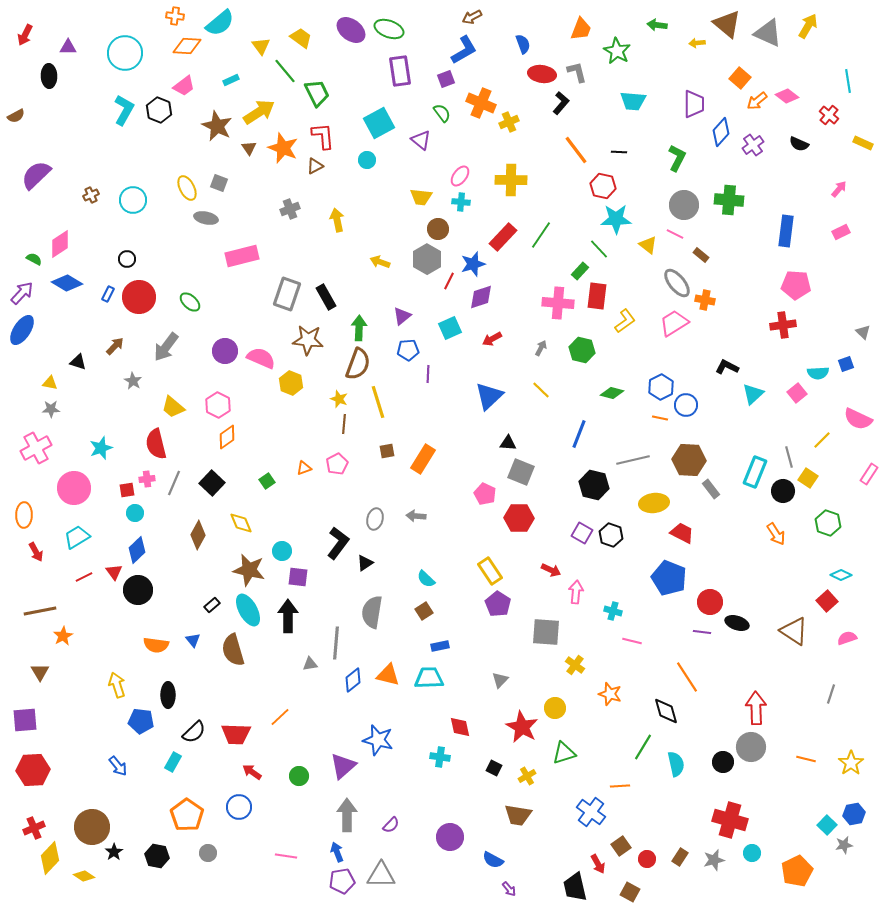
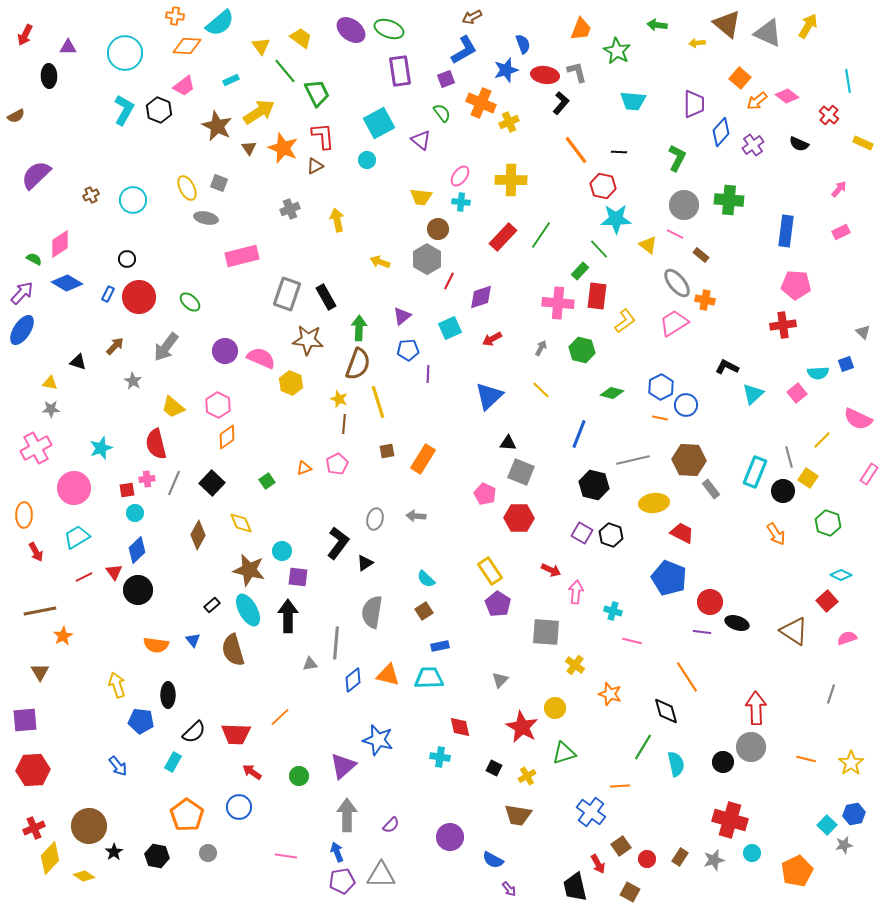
red ellipse at (542, 74): moved 3 px right, 1 px down
blue star at (473, 264): moved 33 px right, 194 px up
brown circle at (92, 827): moved 3 px left, 1 px up
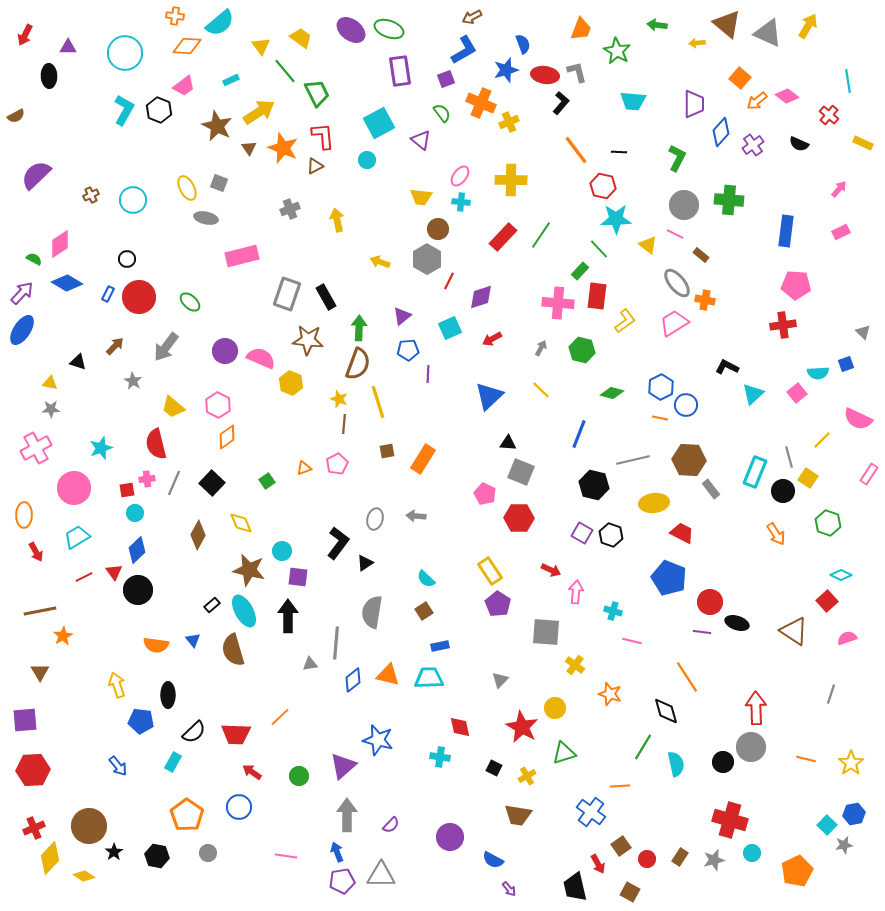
cyan ellipse at (248, 610): moved 4 px left, 1 px down
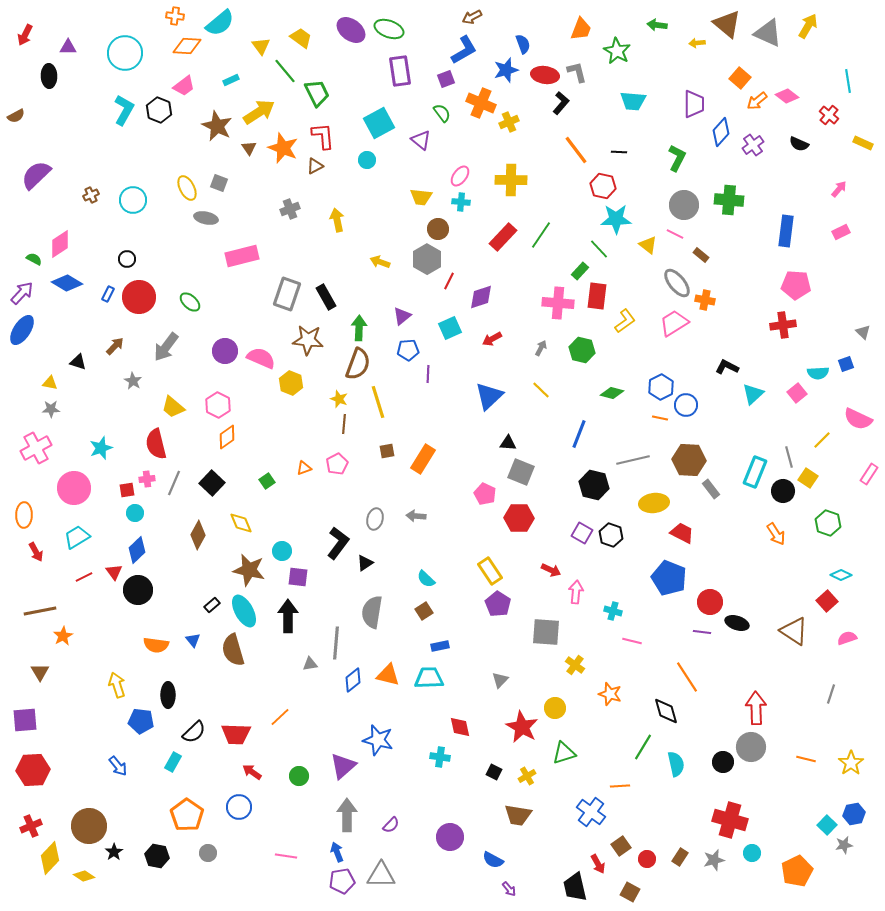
black square at (494, 768): moved 4 px down
red cross at (34, 828): moved 3 px left, 2 px up
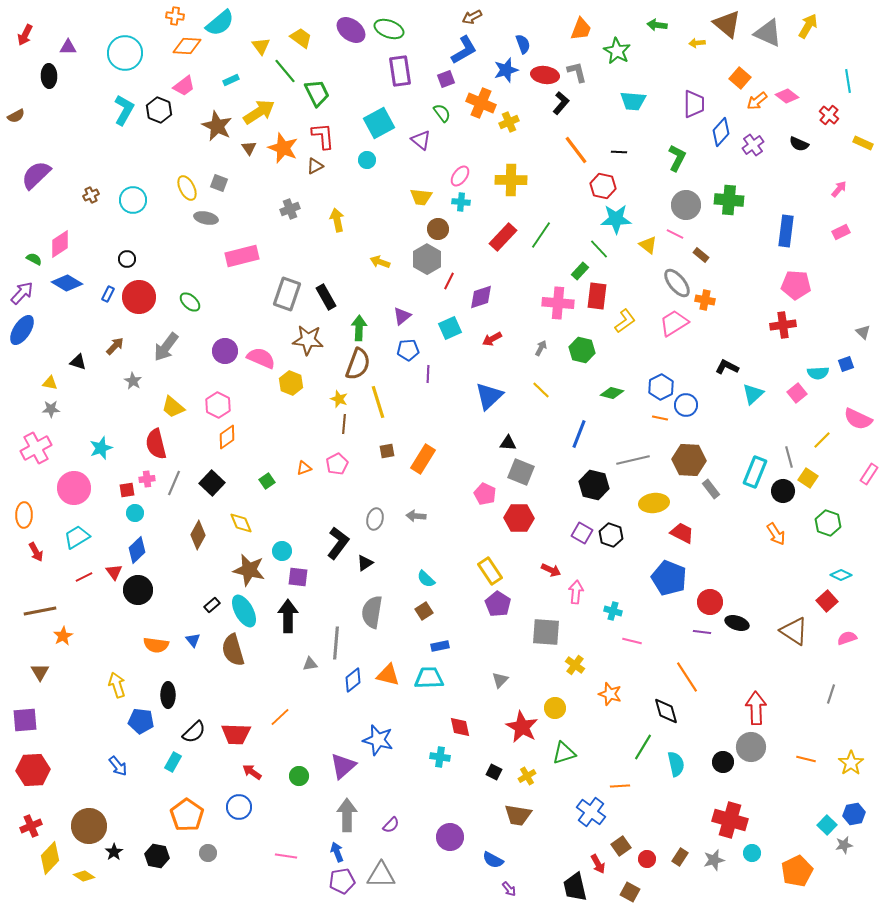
gray circle at (684, 205): moved 2 px right
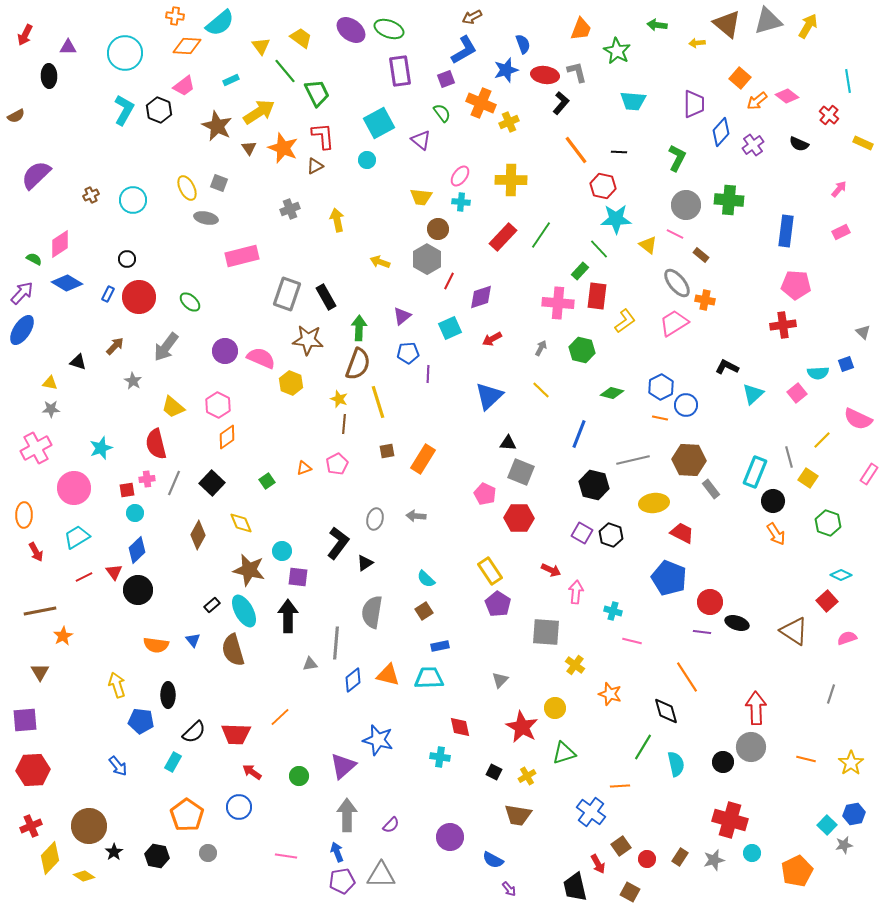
gray triangle at (768, 33): moved 12 px up; rotated 40 degrees counterclockwise
blue pentagon at (408, 350): moved 3 px down
black circle at (783, 491): moved 10 px left, 10 px down
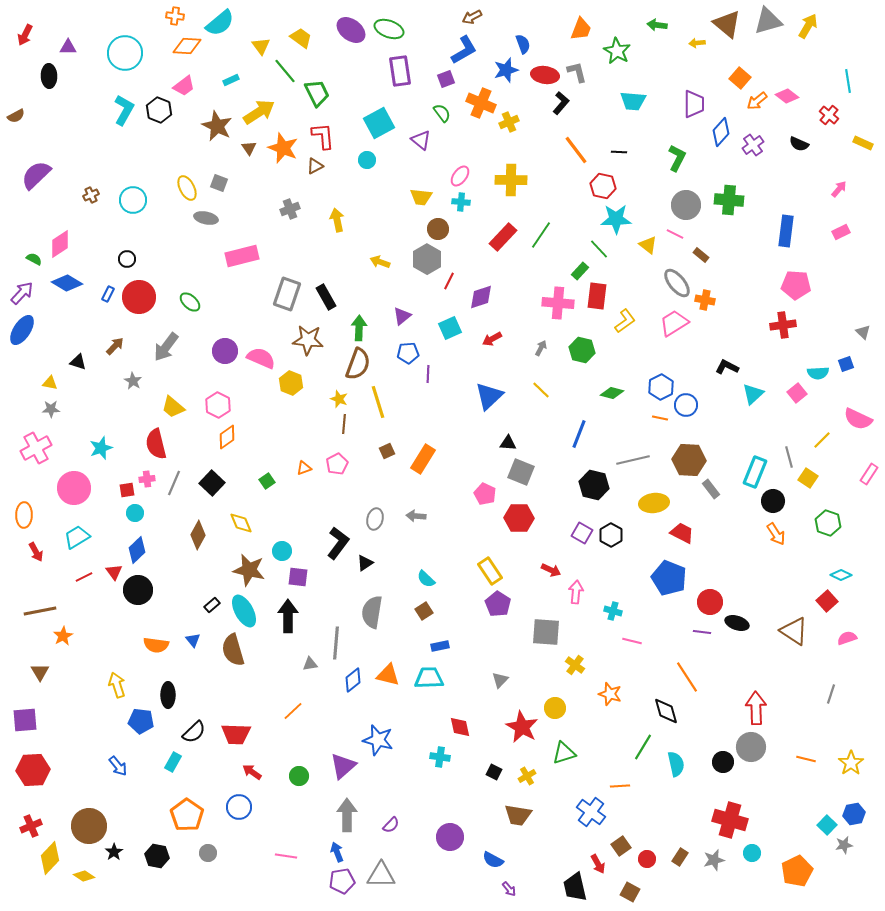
brown square at (387, 451): rotated 14 degrees counterclockwise
black hexagon at (611, 535): rotated 10 degrees clockwise
orange line at (280, 717): moved 13 px right, 6 px up
